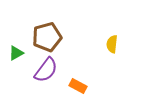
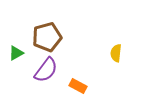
yellow semicircle: moved 4 px right, 9 px down
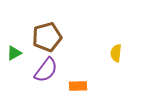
green triangle: moved 2 px left
orange rectangle: rotated 30 degrees counterclockwise
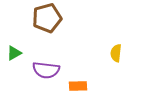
brown pentagon: moved 19 px up
purple semicircle: rotated 60 degrees clockwise
